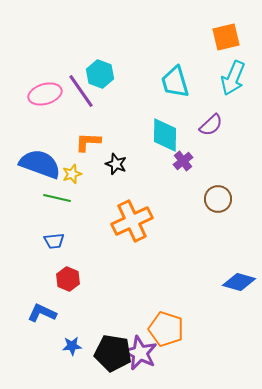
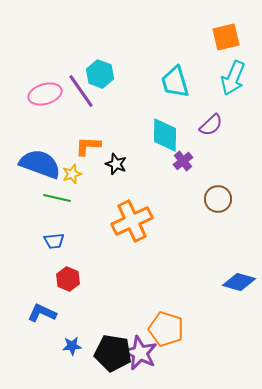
orange L-shape: moved 4 px down
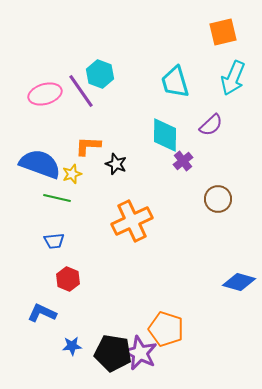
orange square: moved 3 px left, 5 px up
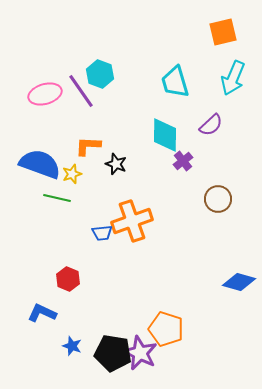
orange cross: rotated 6 degrees clockwise
blue trapezoid: moved 48 px right, 8 px up
blue star: rotated 24 degrees clockwise
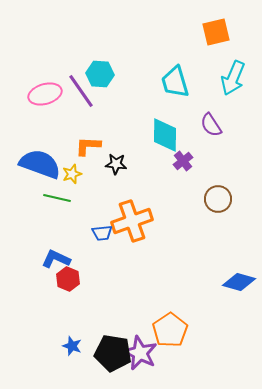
orange square: moved 7 px left
cyan hexagon: rotated 16 degrees counterclockwise
purple semicircle: rotated 100 degrees clockwise
black star: rotated 15 degrees counterclockwise
blue L-shape: moved 14 px right, 54 px up
orange pentagon: moved 4 px right, 1 px down; rotated 20 degrees clockwise
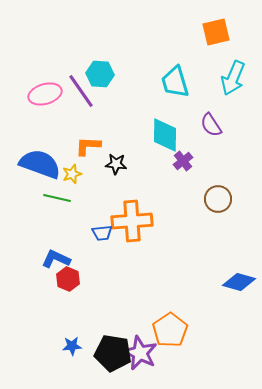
orange cross: rotated 15 degrees clockwise
blue star: rotated 24 degrees counterclockwise
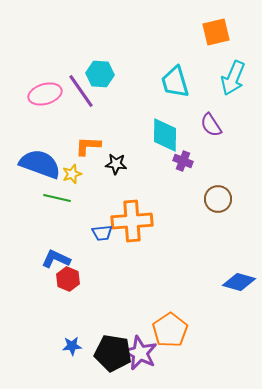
purple cross: rotated 30 degrees counterclockwise
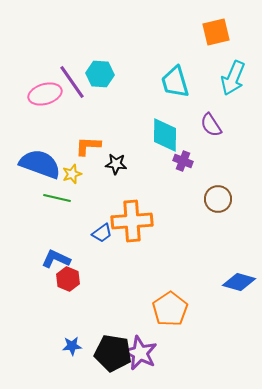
purple line: moved 9 px left, 9 px up
blue trapezoid: rotated 30 degrees counterclockwise
orange pentagon: moved 21 px up
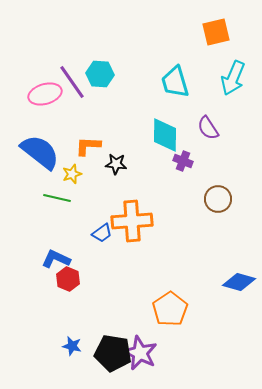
purple semicircle: moved 3 px left, 3 px down
blue semicircle: moved 12 px up; rotated 18 degrees clockwise
blue star: rotated 18 degrees clockwise
